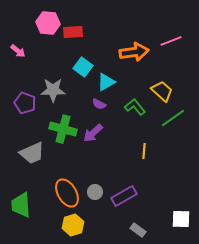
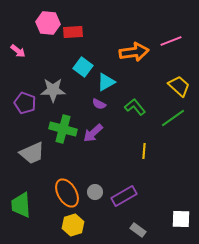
yellow trapezoid: moved 17 px right, 5 px up
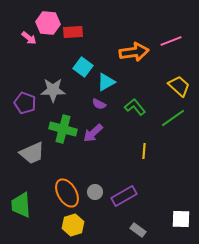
pink arrow: moved 11 px right, 13 px up
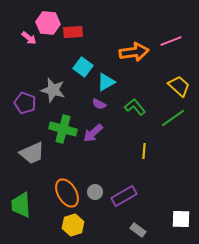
gray star: rotated 15 degrees clockwise
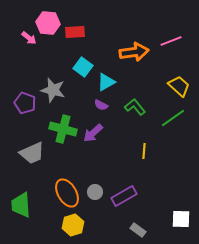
red rectangle: moved 2 px right
purple semicircle: moved 2 px right, 1 px down
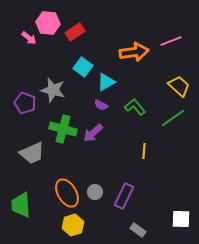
red rectangle: rotated 30 degrees counterclockwise
purple rectangle: rotated 35 degrees counterclockwise
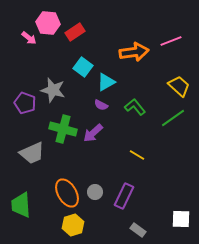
yellow line: moved 7 px left, 4 px down; rotated 63 degrees counterclockwise
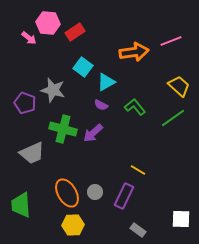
yellow line: moved 1 px right, 15 px down
yellow hexagon: rotated 15 degrees clockwise
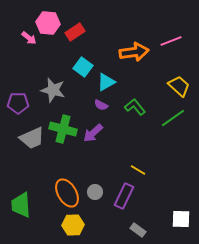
purple pentagon: moved 7 px left; rotated 20 degrees counterclockwise
gray trapezoid: moved 15 px up
